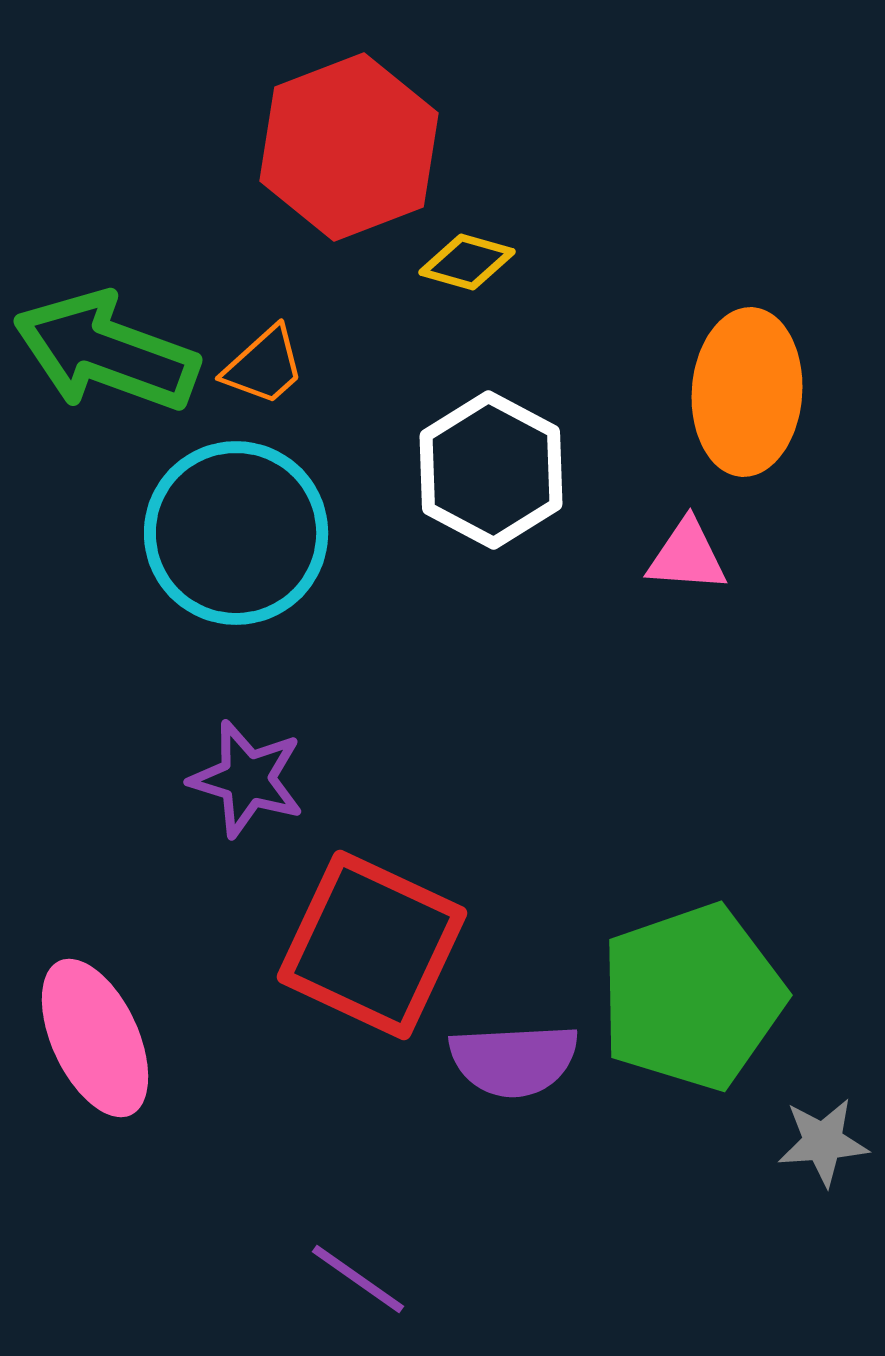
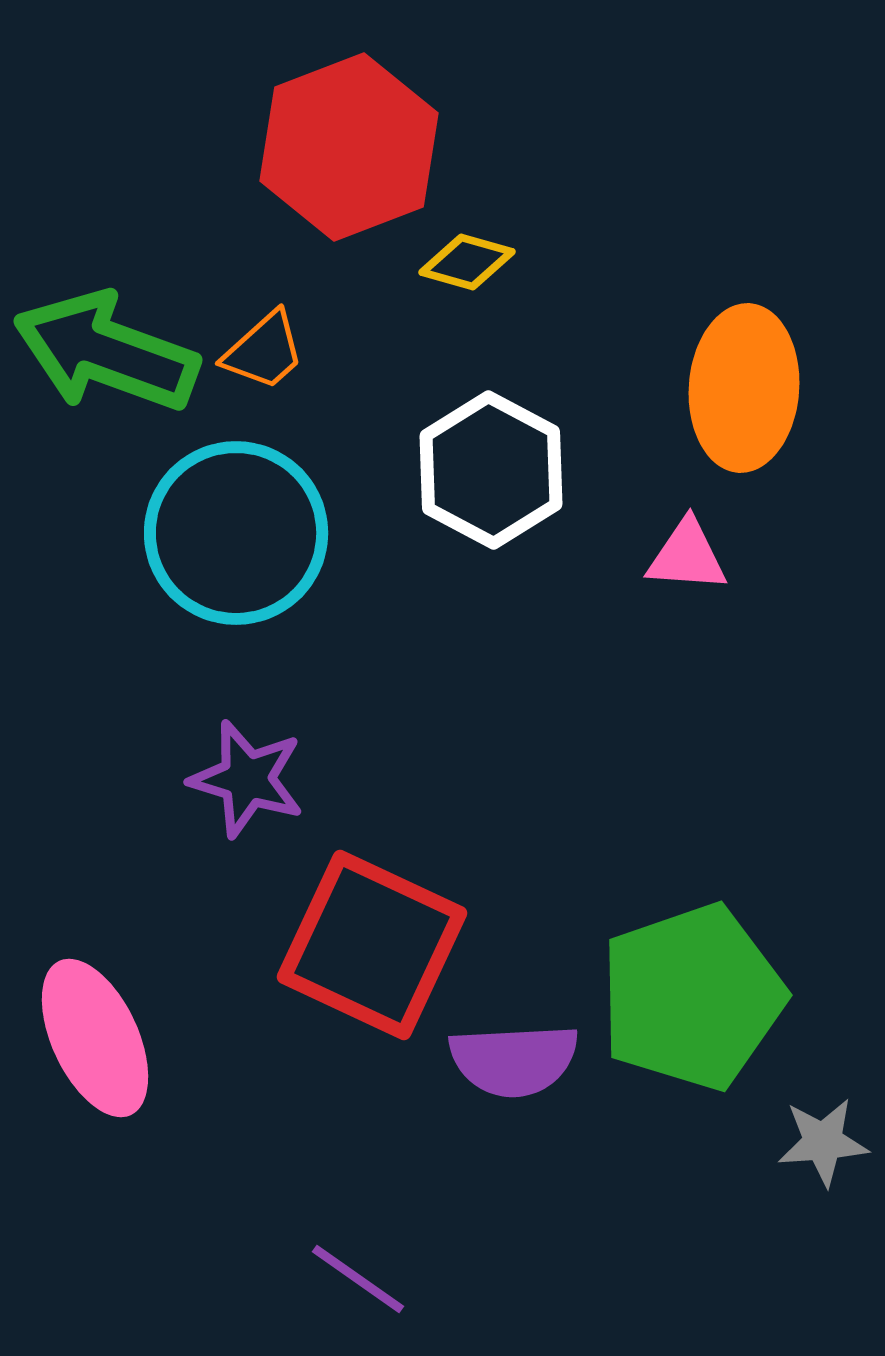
orange trapezoid: moved 15 px up
orange ellipse: moved 3 px left, 4 px up
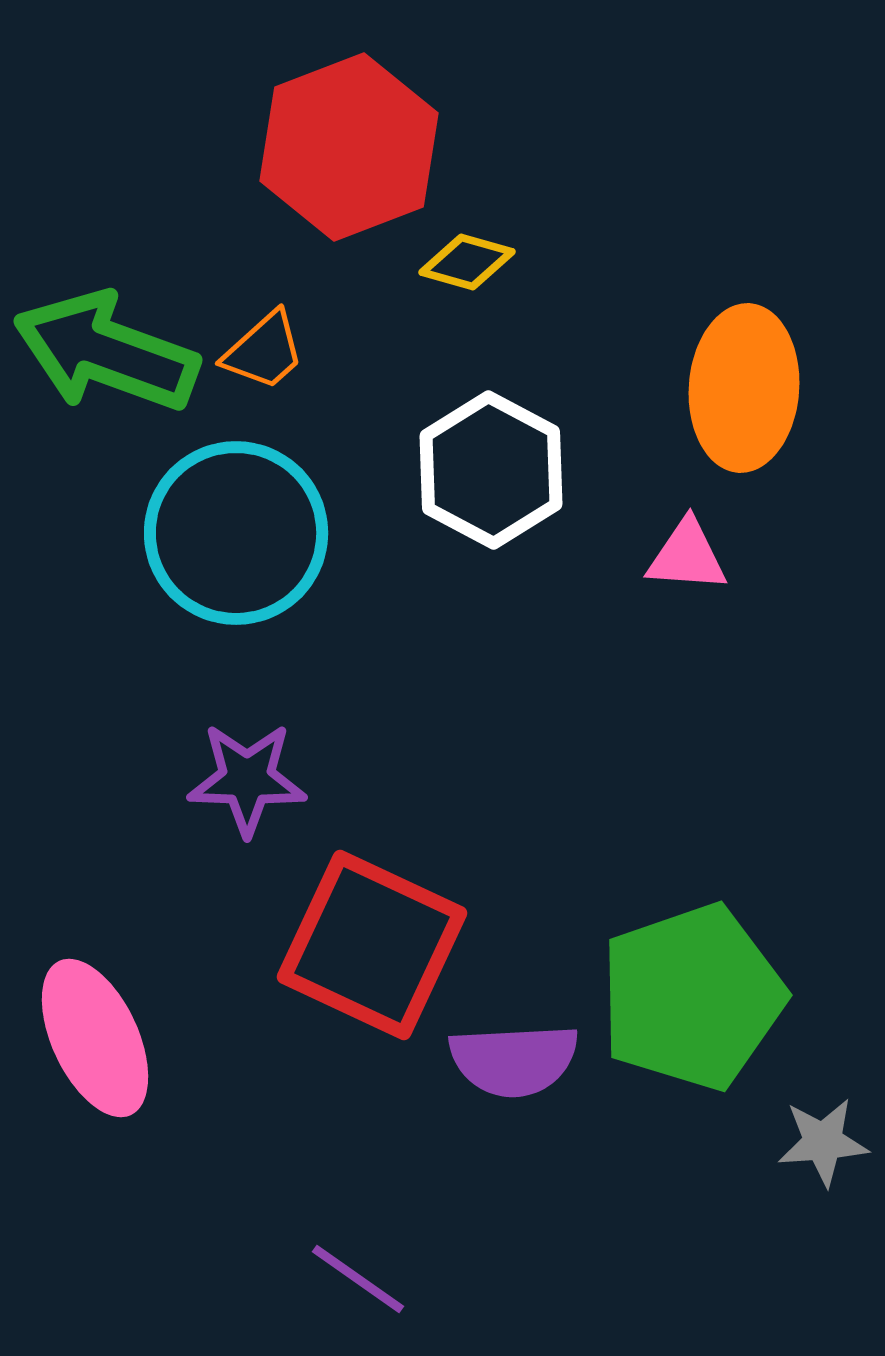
purple star: rotated 15 degrees counterclockwise
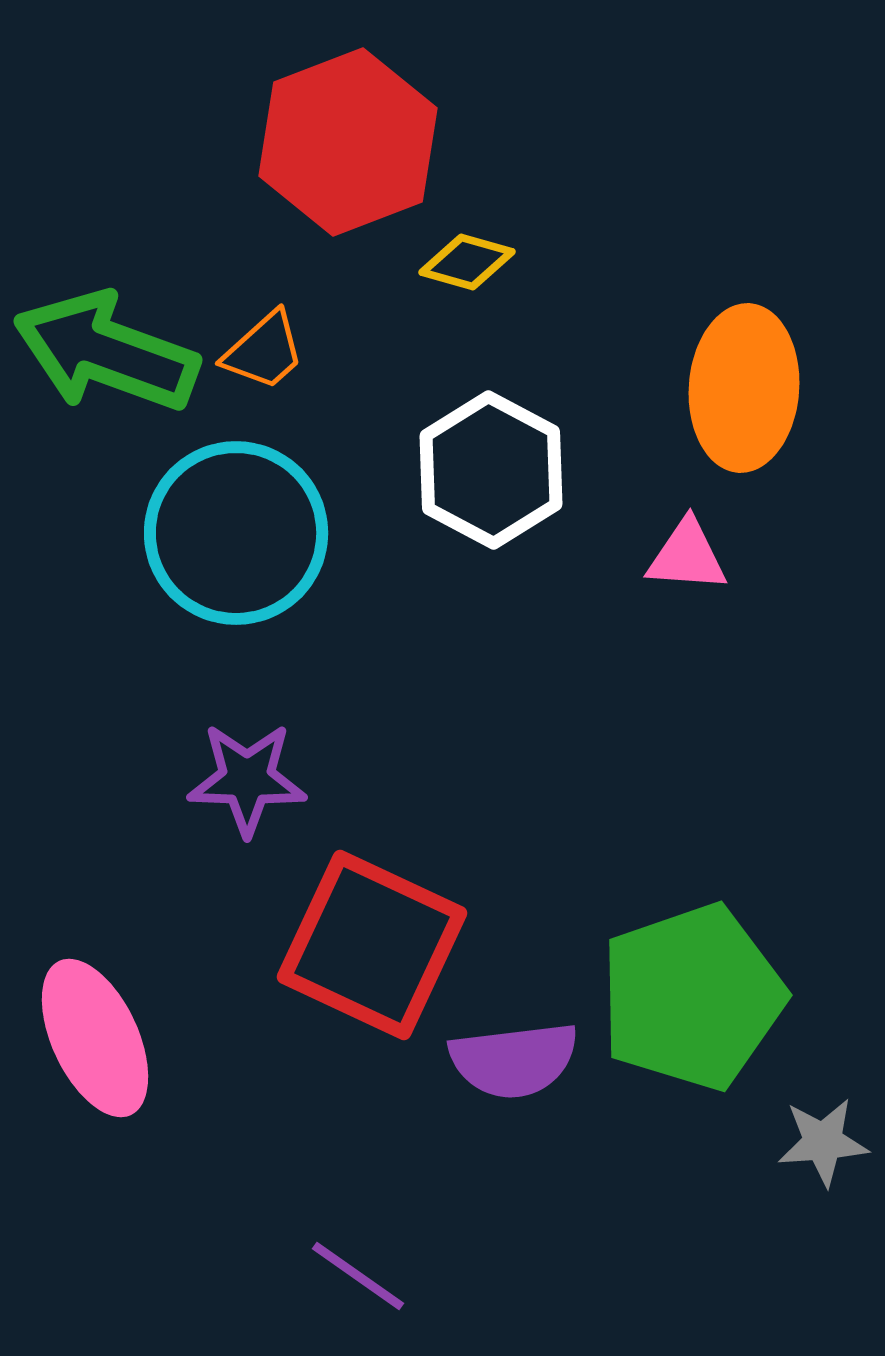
red hexagon: moved 1 px left, 5 px up
purple semicircle: rotated 4 degrees counterclockwise
purple line: moved 3 px up
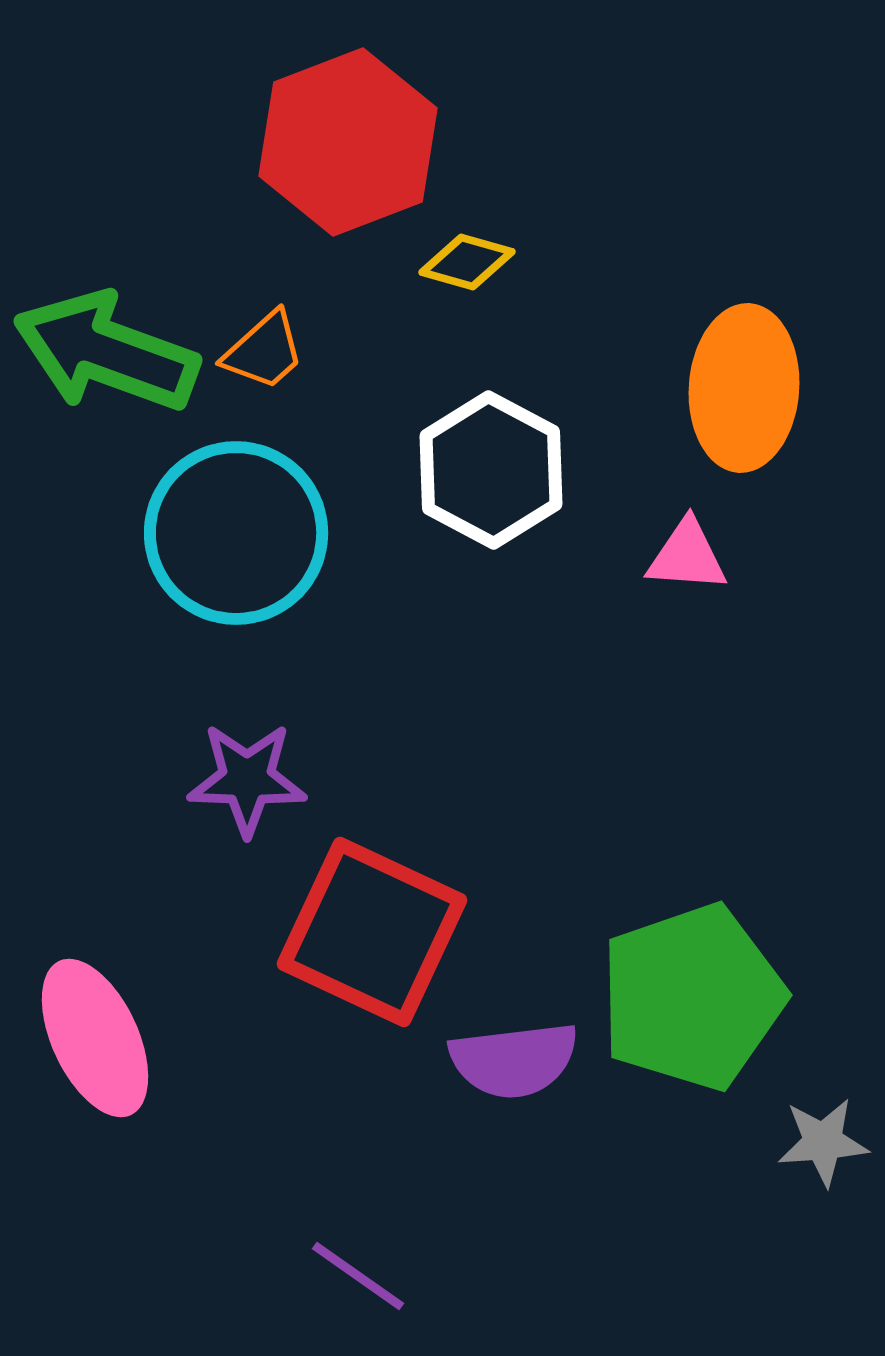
red square: moved 13 px up
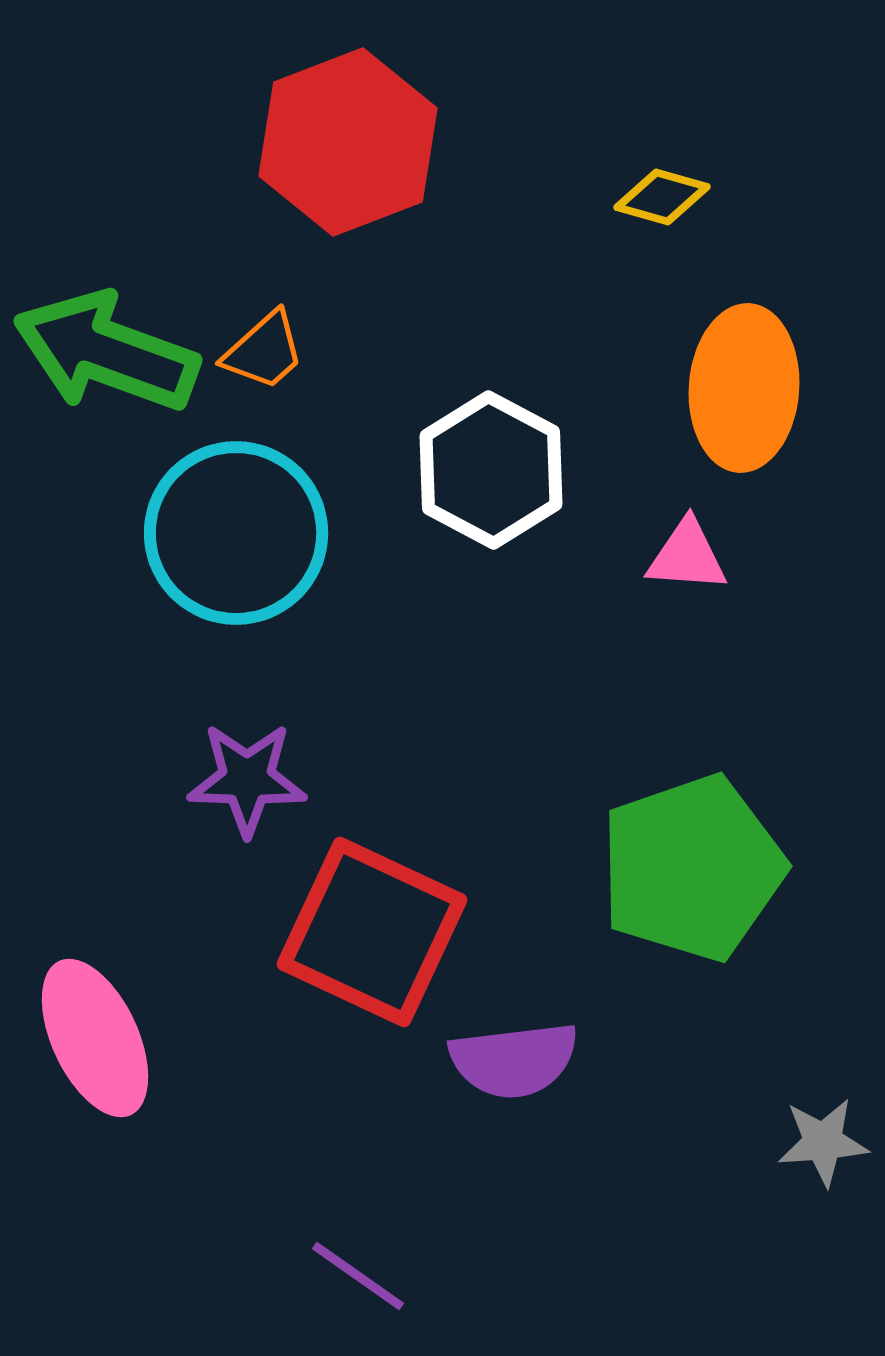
yellow diamond: moved 195 px right, 65 px up
green pentagon: moved 129 px up
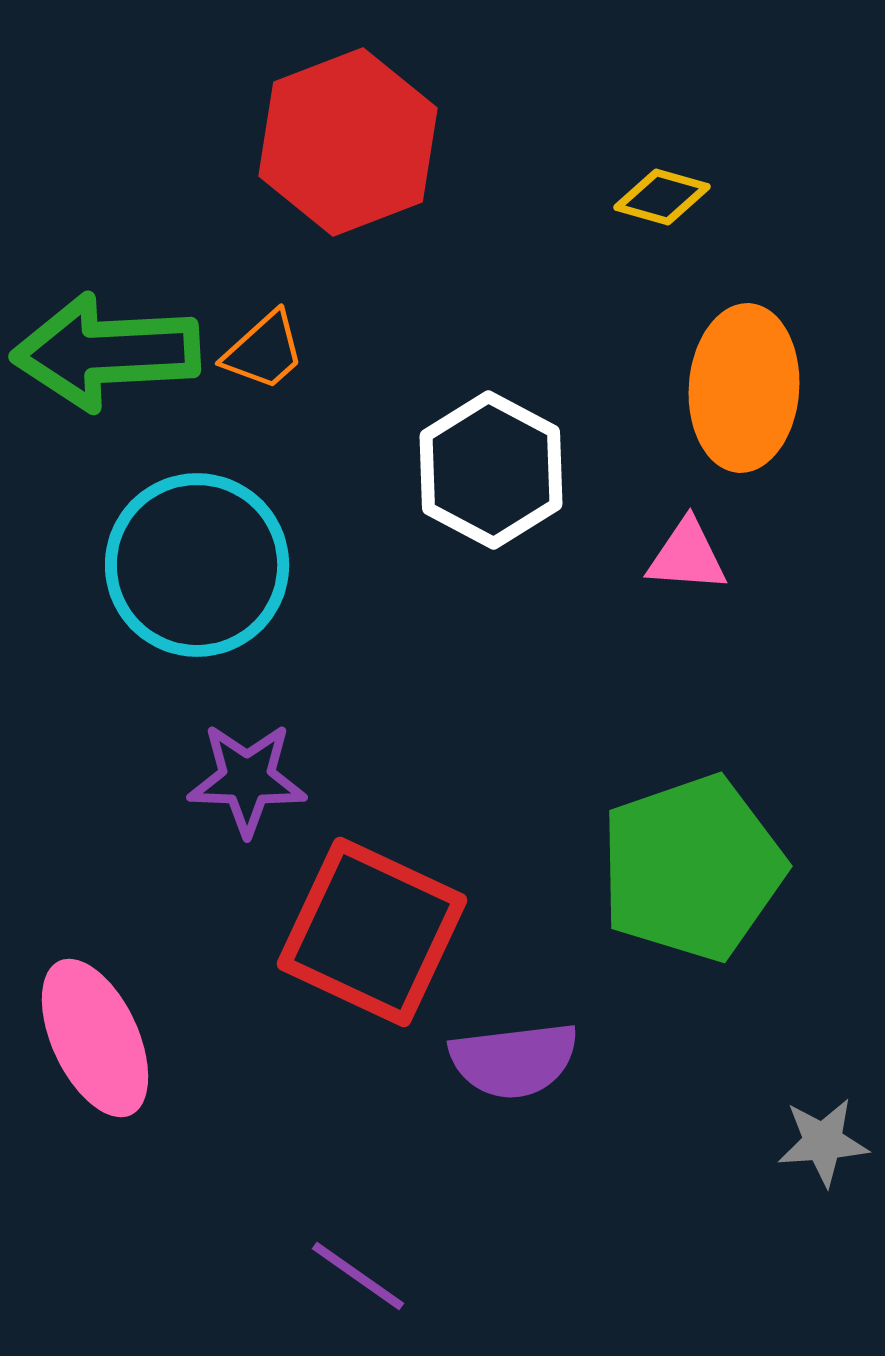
green arrow: rotated 23 degrees counterclockwise
cyan circle: moved 39 px left, 32 px down
